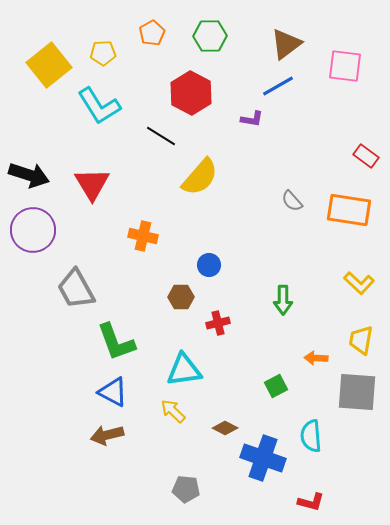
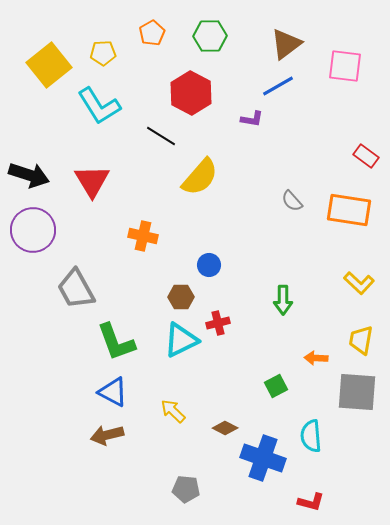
red triangle: moved 3 px up
cyan triangle: moved 3 px left, 30 px up; rotated 18 degrees counterclockwise
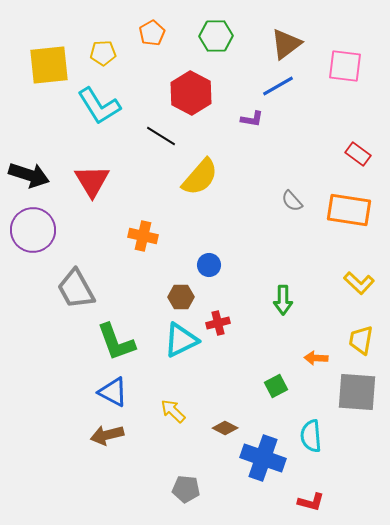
green hexagon: moved 6 px right
yellow square: rotated 33 degrees clockwise
red rectangle: moved 8 px left, 2 px up
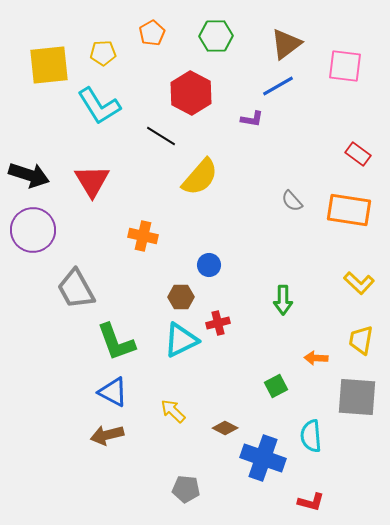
gray square: moved 5 px down
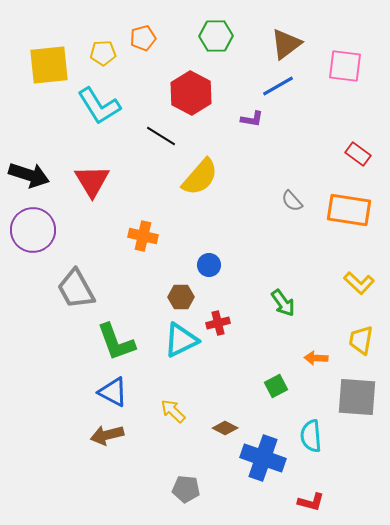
orange pentagon: moved 9 px left, 5 px down; rotated 15 degrees clockwise
green arrow: moved 3 px down; rotated 36 degrees counterclockwise
